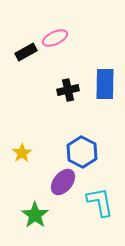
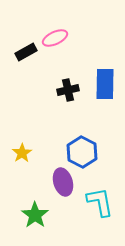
purple ellipse: rotated 56 degrees counterclockwise
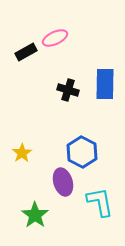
black cross: rotated 30 degrees clockwise
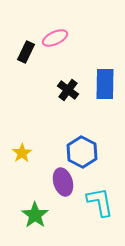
black rectangle: rotated 35 degrees counterclockwise
black cross: rotated 20 degrees clockwise
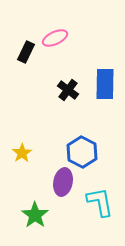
purple ellipse: rotated 28 degrees clockwise
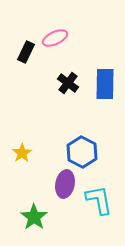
black cross: moved 7 px up
purple ellipse: moved 2 px right, 2 px down
cyan L-shape: moved 1 px left, 2 px up
green star: moved 1 px left, 2 px down
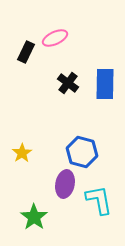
blue hexagon: rotated 12 degrees counterclockwise
